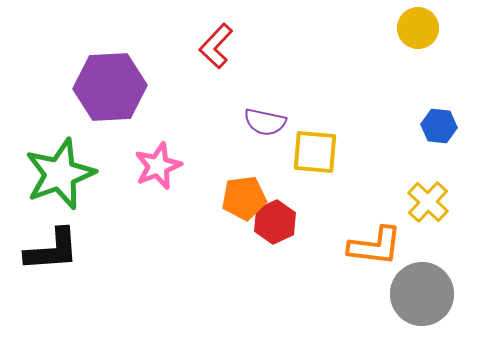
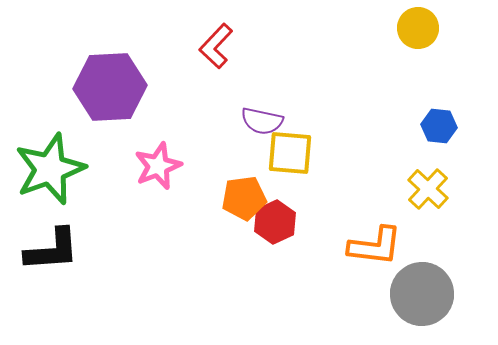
purple semicircle: moved 3 px left, 1 px up
yellow square: moved 25 px left, 1 px down
green star: moved 10 px left, 5 px up
yellow cross: moved 13 px up
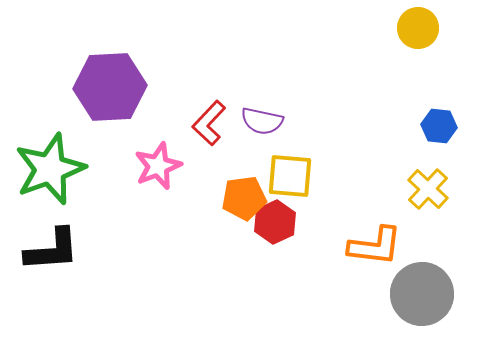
red L-shape: moved 7 px left, 77 px down
yellow square: moved 23 px down
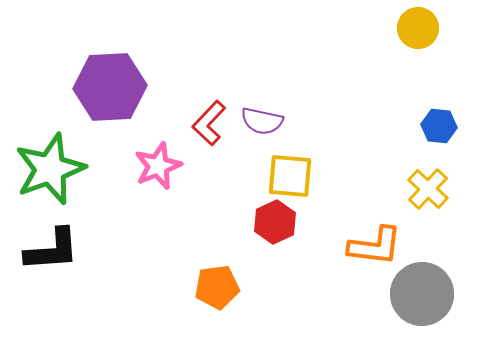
orange pentagon: moved 27 px left, 89 px down
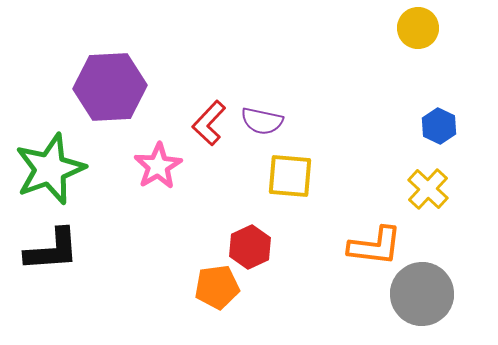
blue hexagon: rotated 20 degrees clockwise
pink star: rotated 9 degrees counterclockwise
red hexagon: moved 25 px left, 25 px down
